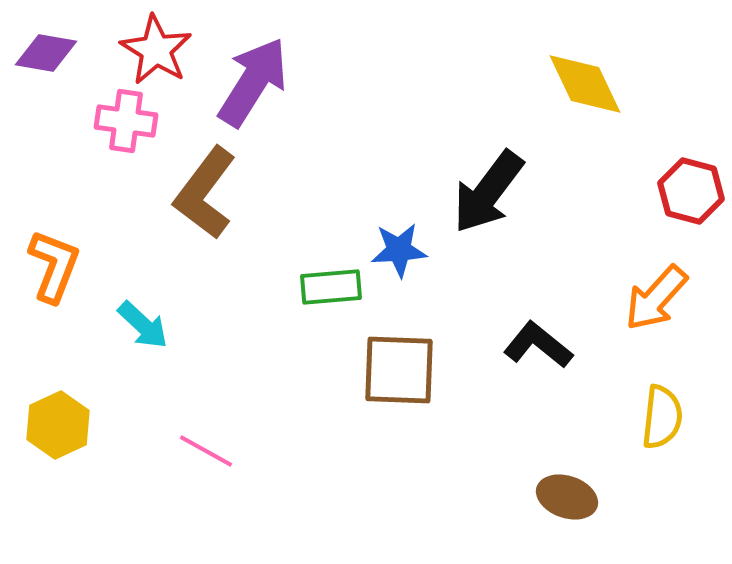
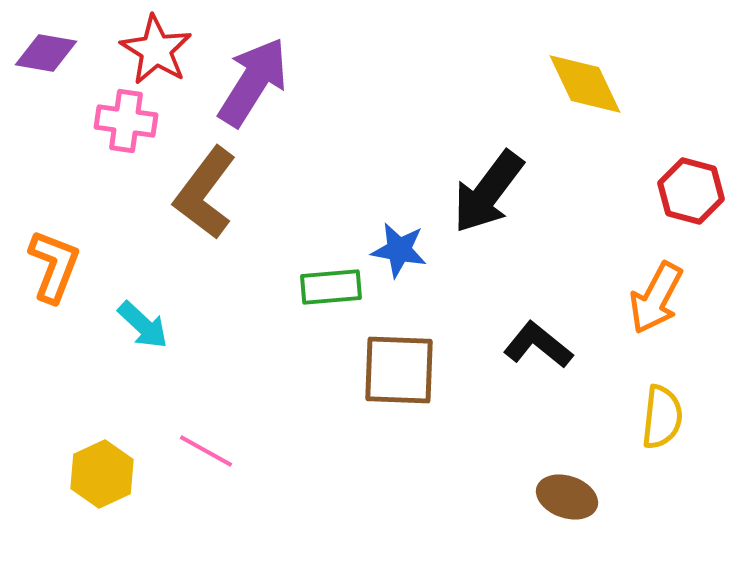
blue star: rotated 14 degrees clockwise
orange arrow: rotated 14 degrees counterclockwise
yellow hexagon: moved 44 px right, 49 px down
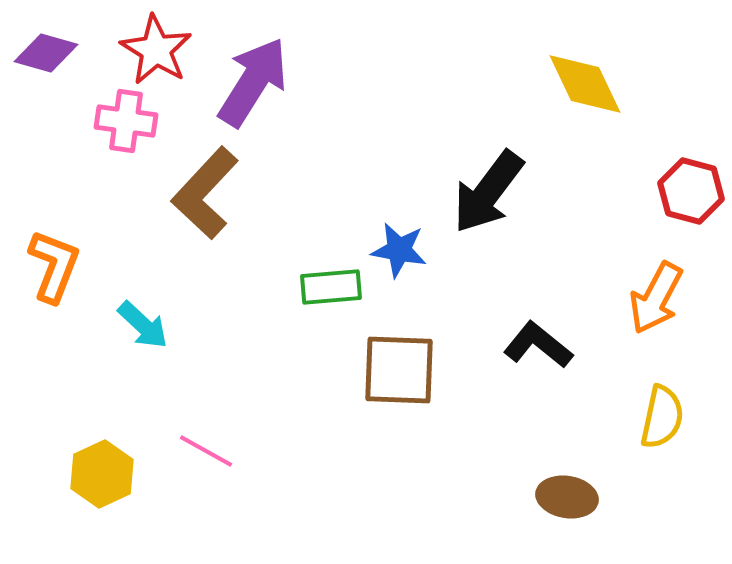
purple diamond: rotated 6 degrees clockwise
brown L-shape: rotated 6 degrees clockwise
yellow semicircle: rotated 6 degrees clockwise
brown ellipse: rotated 10 degrees counterclockwise
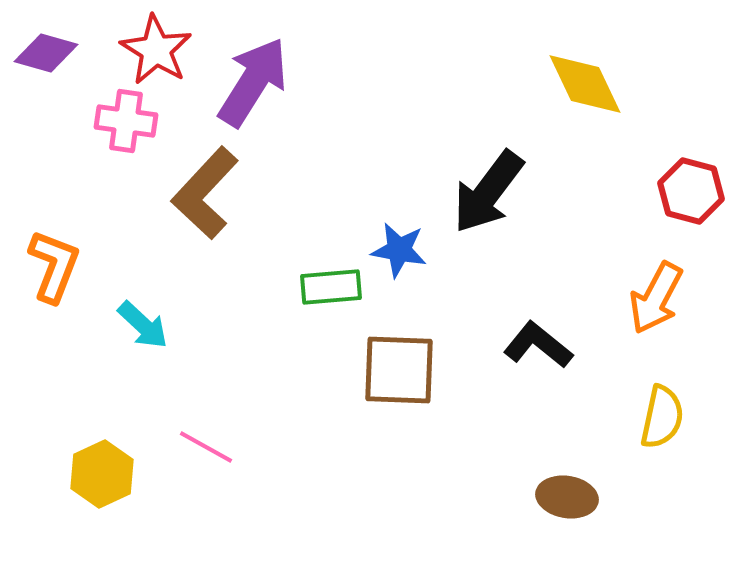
pink line: moved 4 px up
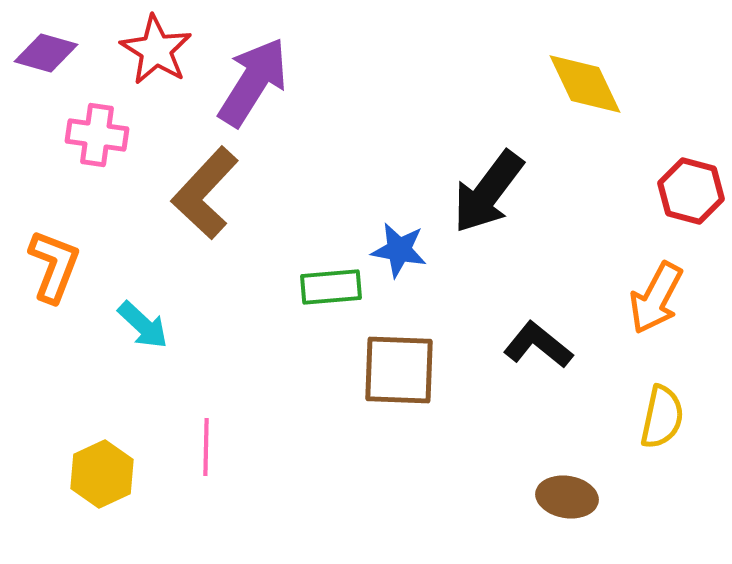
pink cross: moved 29 px left, 14 px down
pink line: rotated 62 degrees clockwise
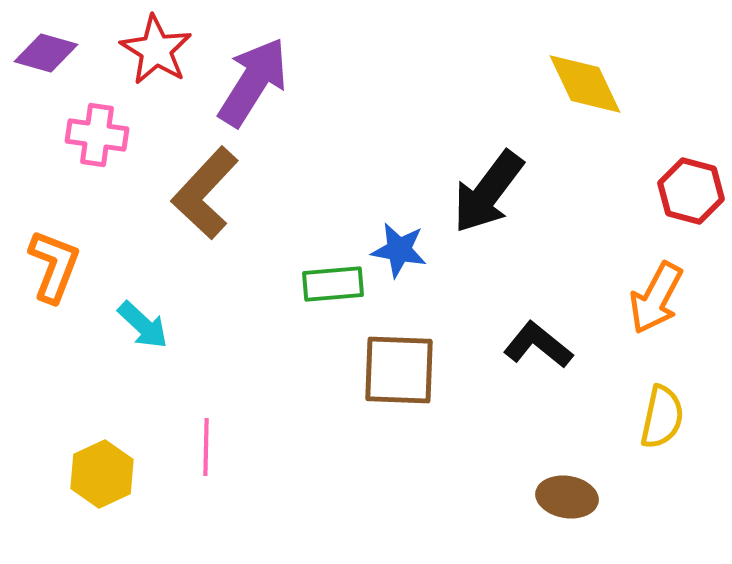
green rectangle: moved 2 px right, 3 px up
